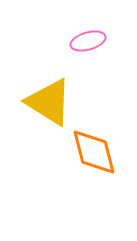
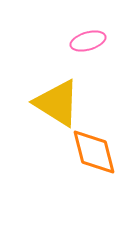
yellow triangle: moved 8 px right, 1 px down
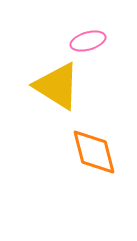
yellow triangle: moved 17 px up
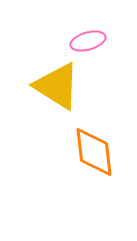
orange diamond: rotated 8 degrees clockwise
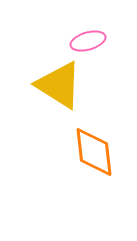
yellow triangle: moved 2 px right, 1 px up
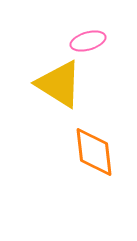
yellow triangle: moved 1 px up
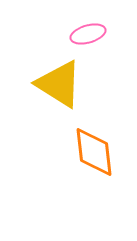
pink ellipse: moved 7 px up
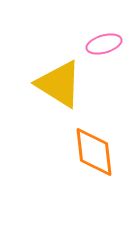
pink ellipse: moved 16 px right, 10 px down
